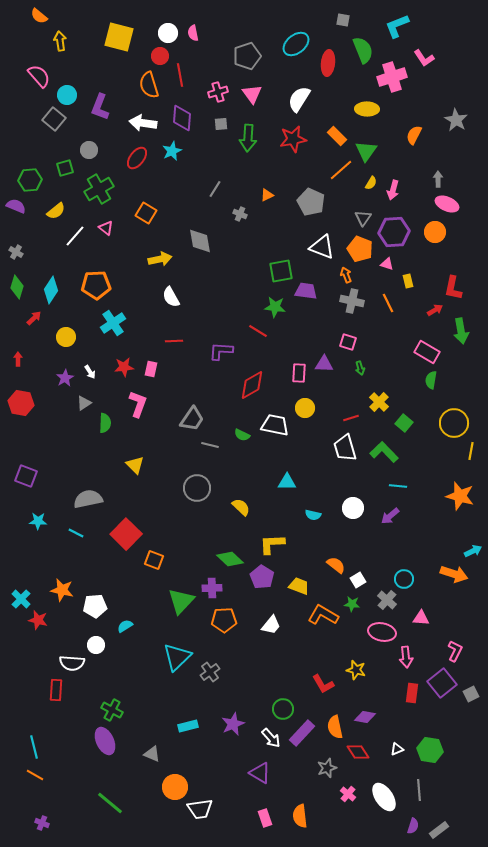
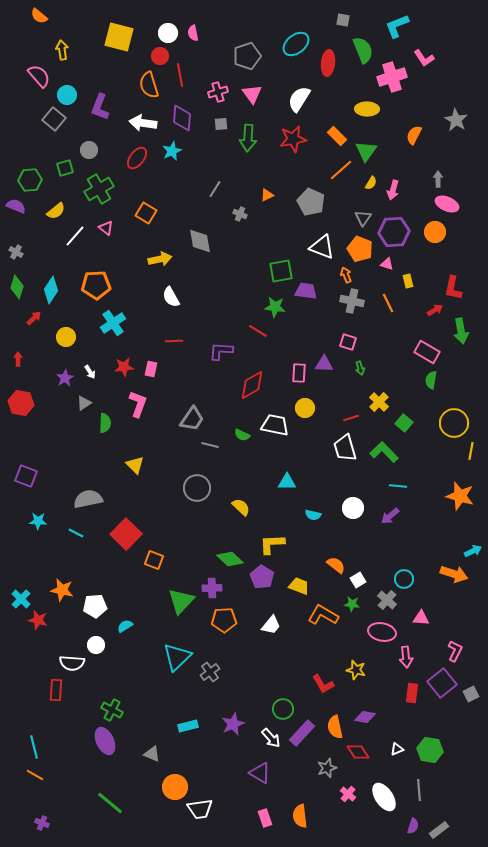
yellow arrow at (60, 41): moved 2 px right, 9 px down
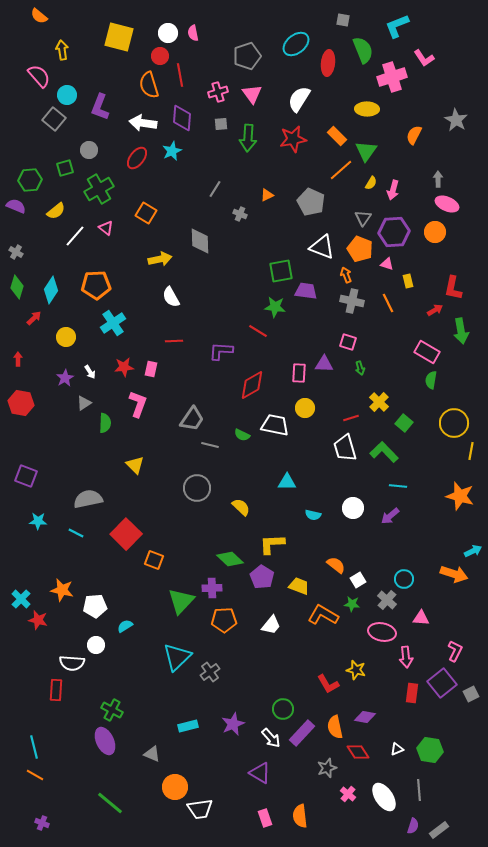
gray diamond at (200, 241): rotated 8 degrees clockwise
red L-shape at (323, 684): moved 5 px right
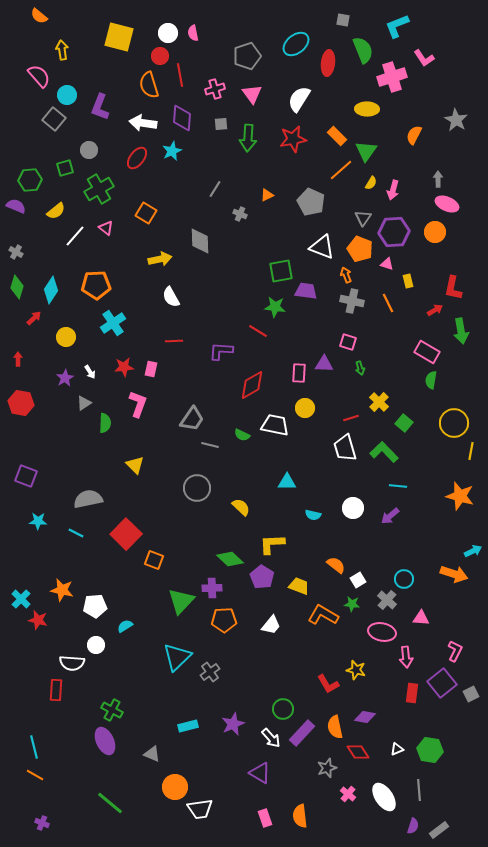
pink cross at (218, 92): moved 3 px left, 3 px up
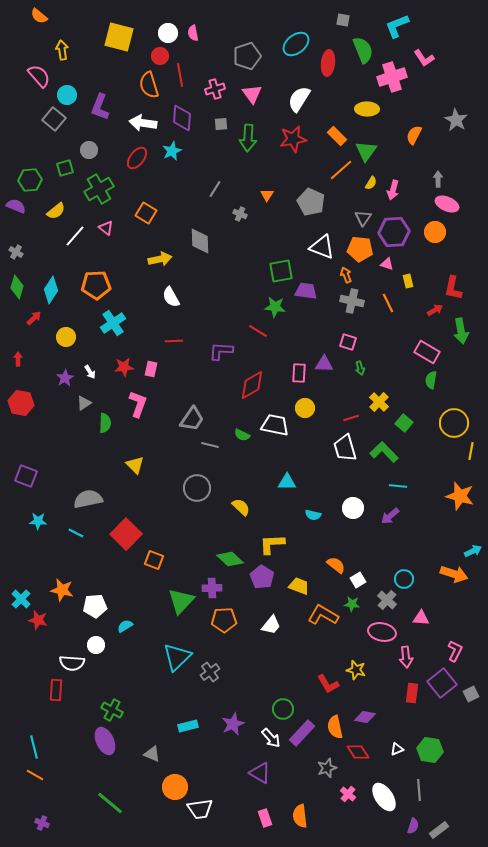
orange triangle at (267, 195): rotated 32 degrees counterclockwise
orange pentagon at (360, 249): rotated 15 degrees counterclockwise
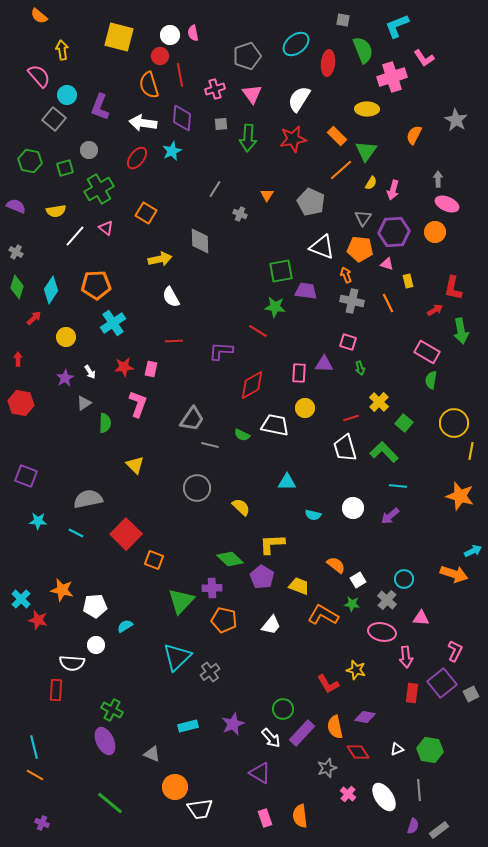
white circle at (168, 33): moved 2 px right, 2 px down
green hexagon at (30, 180): moved 19 px up; rotated 15 degrees clockwise
yellow semicircle at (56, 211): rotated 30 degrees clockwise
orange pentagon at (224, 620): rotated 15 degrees clockwise
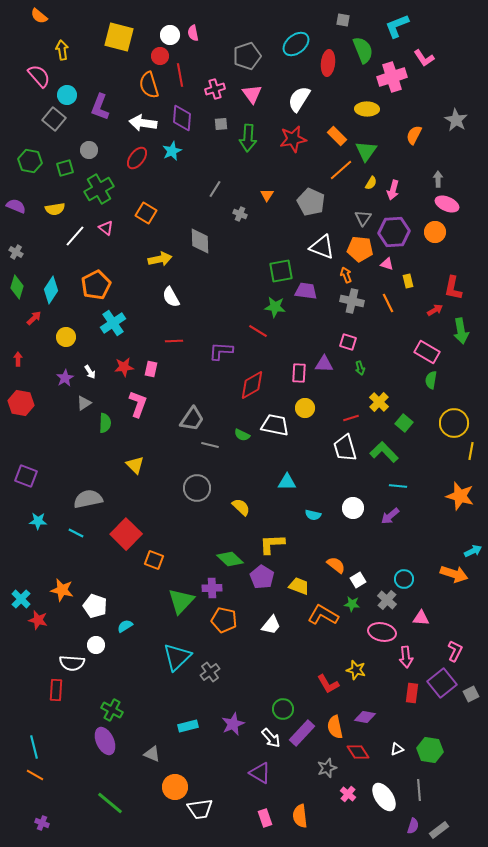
yellow semicircle at (56, 211): moved 1 px left, 2 px up
orange pentagon at (96, 285): rotated 24 degrees counterclockwise
white pentagon at (95, 606): rotated 25 degrees clockwise
